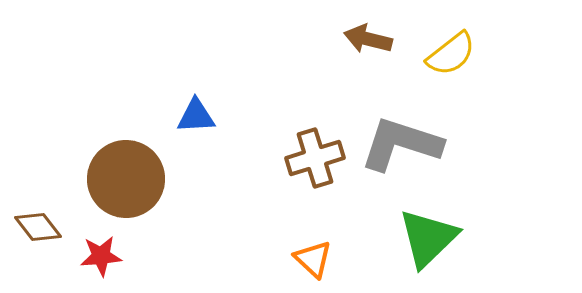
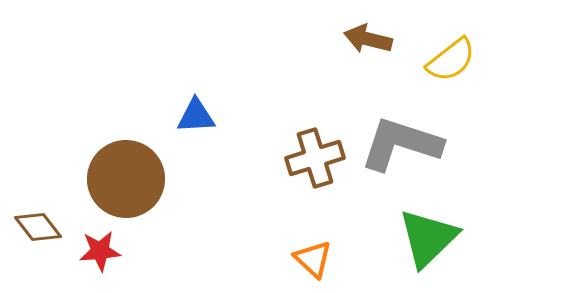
yellow semicircle: moved 6 px down
red star: moved 1 px left, 5 px up
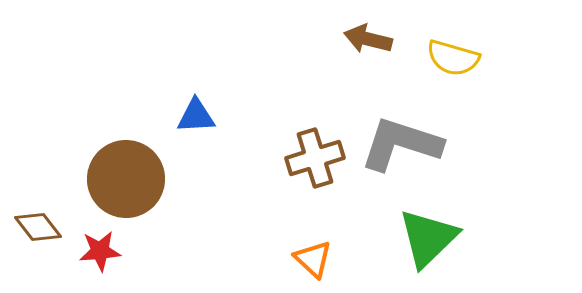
yellow semicircle: moved 2 px right, 2 px up; rotated 54 degrees clockwise
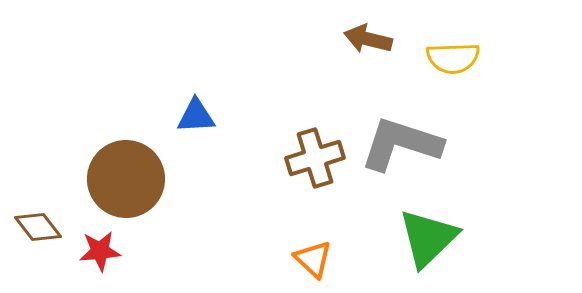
yellow semicircle: rotated 18 degrees counterclockwise
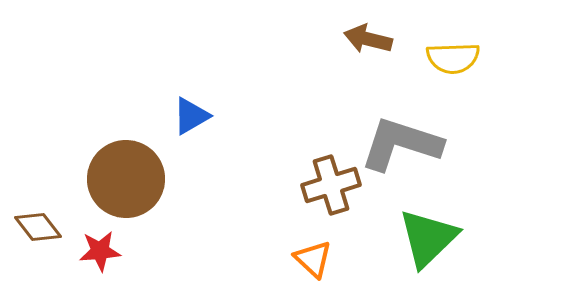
blue triangle: moved 5 px left; rotated 27 degrees counterclockwise
brown cross: moved 16 px right, 27 px down
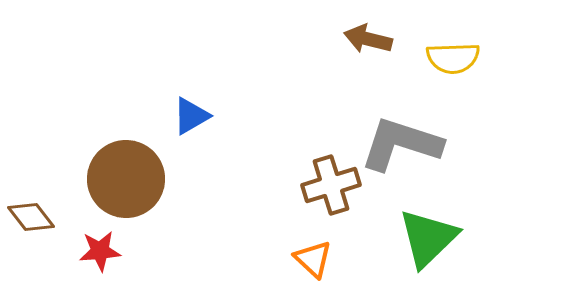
brown diamond: moved 7 px left, 10 px up
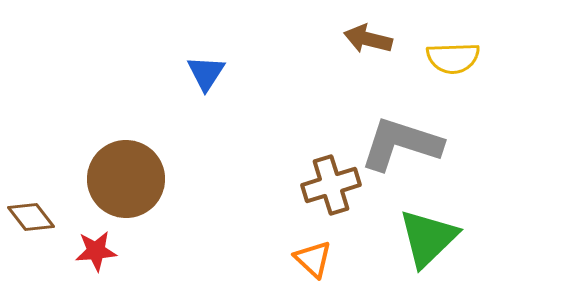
blue triangle: moved 15 px right, 43 px up; rotated 27 degrees counterclockwise
red star: moved 4 px left
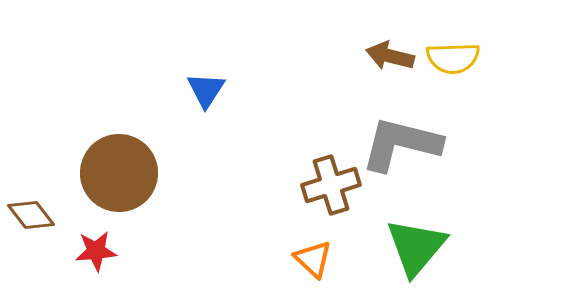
brown arrow: moved 22 px right, 17 px down
blue triangle: moved 17 px down
gray L-shape: rotated 4 degrees counterclockwise
brown circle: moved 7 px left, 6 px up
brown diamond: moved 2 px up
green triangle: moved 12 px left, 9 px down; rotated 6 degrees counterclockwise
